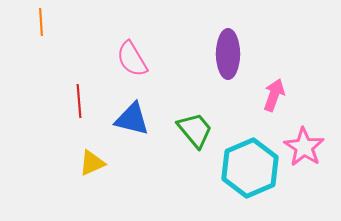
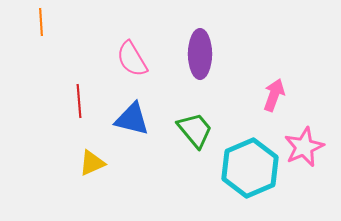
purple ellipse: moved 28 px left
pink star: rotated 15 degrees clockwise
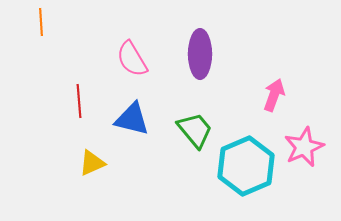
cyan hexagon: moved 4 px left, 2 px up
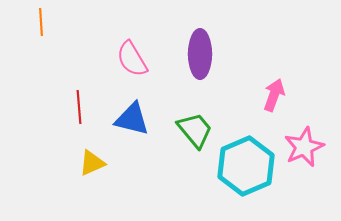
red line: moved 6 px down
